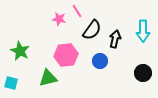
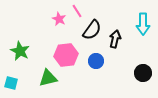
pink star: rotated 16 degrees clockwise
cyan arrow: moved 7 px up
blue circle: moved 4 px left
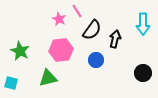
pink hexagon: moved 5 px left, 5 px up
blue circle: moved 1 px up
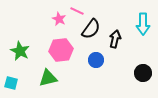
pink line: rotated 32 degrees counterclockwise
black semicircle: moved 1 px left, 1 px up
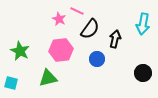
cyan arrow: rotated 10 degrees clockwise
black semicircle: moved 1 px left
blue circle: moved 1 px right, 1 px up
